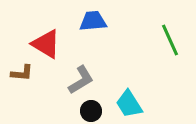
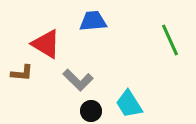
gray L-shape: moved 3 px left; rotated 76 degrees clockwise
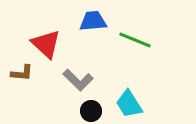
green line: moved 35 px left; rotated 44 degrees counterclockwise
red triangle: rotated 12 degrees clockwise
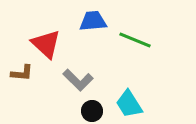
black circle: moved 1 px right
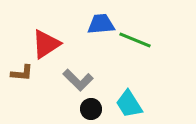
blue trapezoid: moved 8 px right, 3 px down
red triangle: rotated 44 degrees clockwise
black circle: moved 1 px left, 2 px up
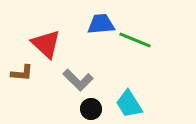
red triangle: rotated 44 degrees counterclockwise
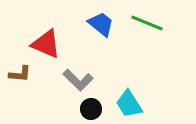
blue trapezoid: rotated 44 degrees clockwise
green line: moved 12 px right, 17 px up
red triangle: rotated 20 degrees counterclockwise
brown L-shape: moved 2 px left, 1 px down
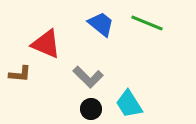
gray L-shape: moved 10 px right, 3 px up
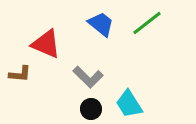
green line: rotated 60 degrees counterclockwise
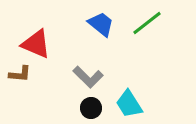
red triangle: moved 10 px left
black circle: moved 1 px up
